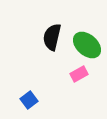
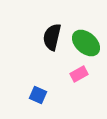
green ellipse: moved 1 px left, 2 px up
blue square: moved 9 px right, 5 px up; rotated 30 degrees counterclockwise
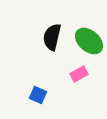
green ellipse: moved 3 px right, 2 px up
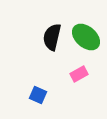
green ellipse: moved 3 px left, 4 px up
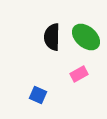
black semicircle: rotated 12 degrees counterclockwise
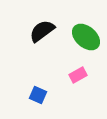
black semicircle: moved 10 px left, 6 px up; rotated 52 degrees clockwise
pink rectangle: moved 1 px left, 1 px down
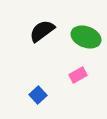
green ellipse: rotated 20 degrees counterclockwise
blue square: rotated 24 degrees clockwise
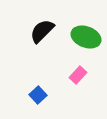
black semicircle: rotated 8 degrees counterclockwise
pink rectangle: rotated 18 degrees counterclockwise
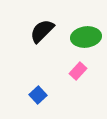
green ellipse: rotated 28 degrees counterclockwise
pink rectangle: moved 4 px up
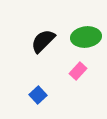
black semicircle: moved 1 px right, 10 px down
